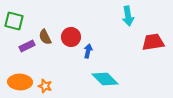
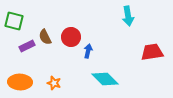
red trapezoid: moved 1 px left, 10 px down
orange star: moved 9 px right, 3 px up
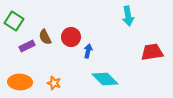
green square: rotated 18 degrees clockwise
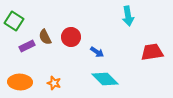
blue arrow: moved 9 px right, 1 px down; rotated 112 degrees clockwise
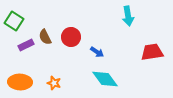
purple rectangle: moved 1 px left, 1 px up
cyan diamond: rotated 8 degrees clockwise
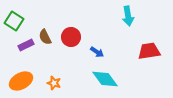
red trapezoid: moved 3 px left, 1 px up
orange ellipse: moved 1 px right, 1 px up; rotated 30 degrees counterclockwise
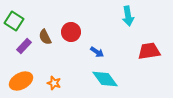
red circle: moved 5 px up
purple rectangle: moved 2 px left, 1 px down; rotated 21 degrees counterclockwise
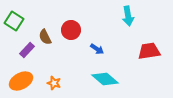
red circle: moved 2 px up
purple rectangle: moved 3 px right, 4 px down
blue arrow: moved 3 px up
cyan diamond: rotated 12 degrees counterclockwise
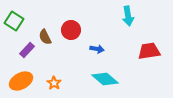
blue arrow: rotated 24 degrees counterclockwise
orange star: rotated 16 degrees clockwise
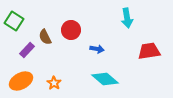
cyan arrow: moved 1 px left, 2 px down
